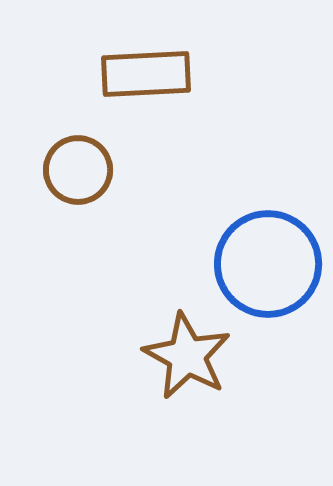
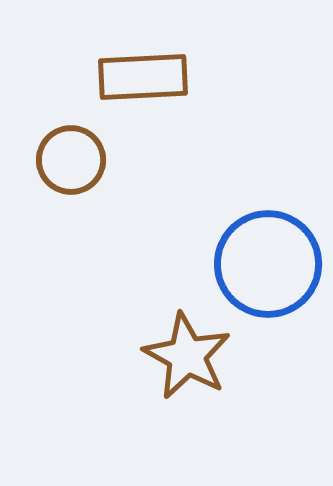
brown rectangle: moved 3 px left, 3 px down
brown circle: moved 7 px left, 10 px up
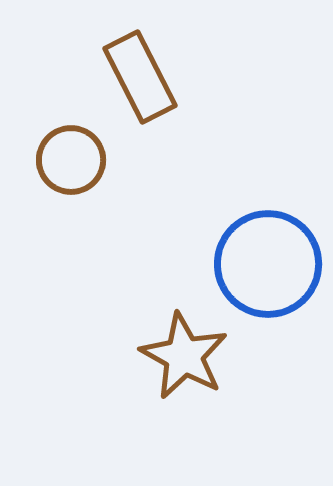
brown rectangle: moved 3 px left; rotated 66 degrees clockwise
brown star: moved 3 px left
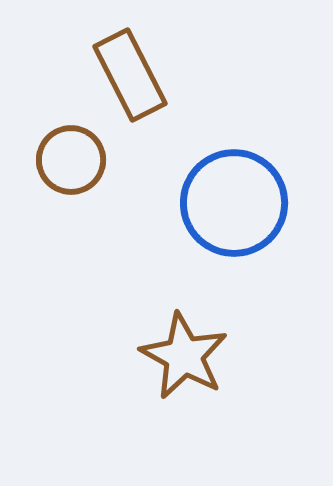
brown rectangle: moved 10 px left, 2 px up
blue circle: moved 34 px left, 61 px up
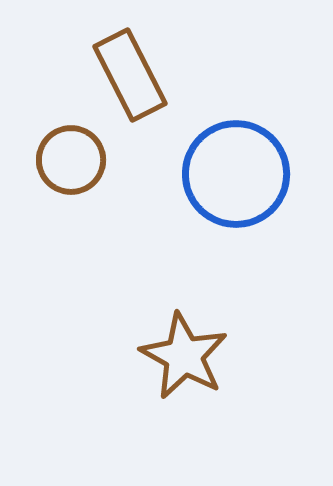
blue circle: moved 2 px right, 29 px up
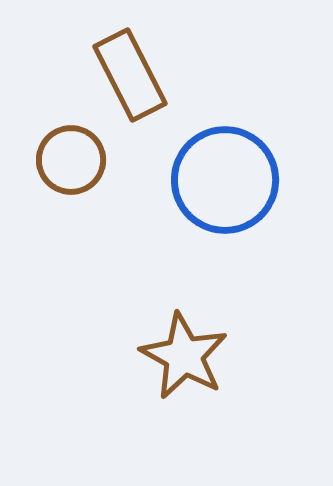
blue circle: moved 11 px left, 6 px down
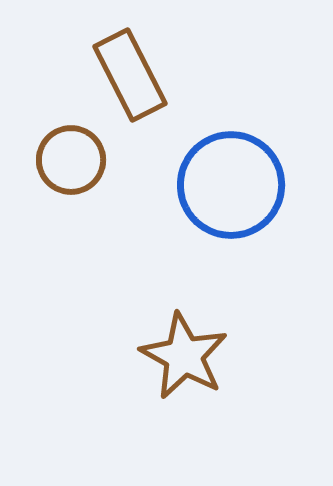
blue circle: moved 6 px right, 5 px down
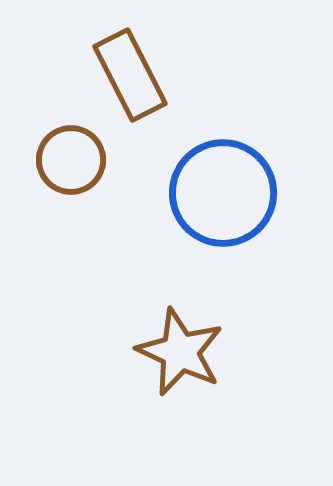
blue circle: moved 8 px left, 8 px down
brown star: moved 4 px left, 4 px up; rotated 4 degrees counterclockwise
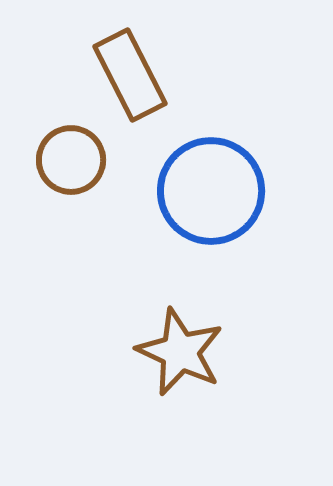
blue circle: moved 12 px left, 2 px up
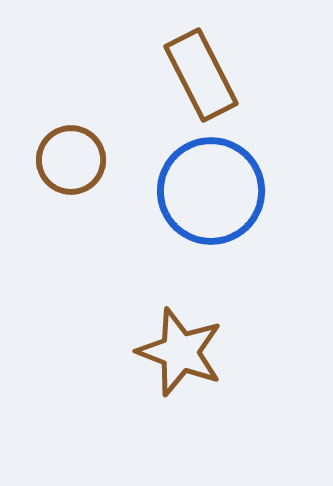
brown rectangle: moved 71 px right
brown star: rotated 4 degrees counterclockwise
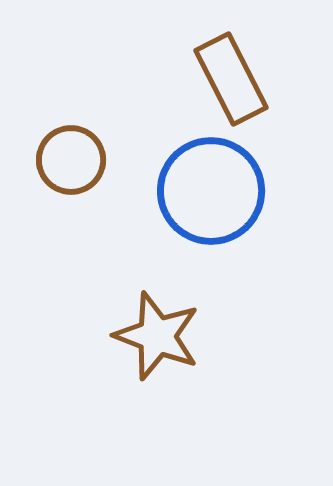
brown rectangle: moved 30 px right, 4 px down
brown star: moved 23 px left, 16 px up
